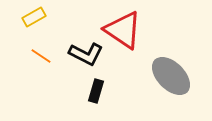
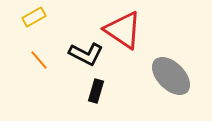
orange line: moved 2 px left, 4 px down; rotated 15 degrees clockwise
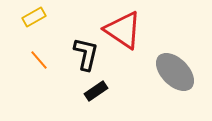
black L-shape: rotated 104 degrees counterclockwise
gray ellipse: moved 4 px right, 4 px up
black rectangle: rotated 40 degrees clockwise
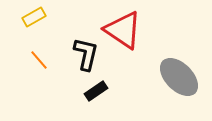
gray ellipse: moved 4 px right, 5 px down
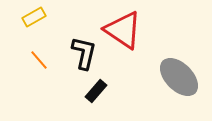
black L-shape: moved 2 px left, 1 px up
black rectangle: rotated 15 degrees counterclockwise
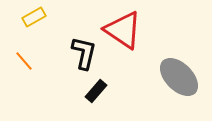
orange line: moved 15 px left, 1 px down
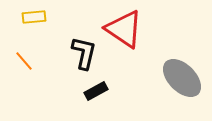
yellow rectangle: rotated 25 degrees clockwise
red triangle: moved 1 px right, 1 px up
gray ellipse: moved 3 px right, 1 px down
black rectangle: rotated 20 degrees clockwise
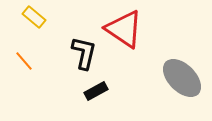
yellow rectangle: rotated 45 degrees clockwise
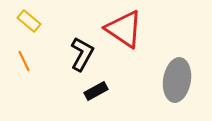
yellow rectangle: moved 5 px left, 4 px down
black L-shape: moved 2 px left, 1 px down; rotated 16 degrees clockwise
orange line: rotated 15 degrees clockwise
gray ellipse: moved 5 px left, 2 px down; rotated 54 degrees clockwise
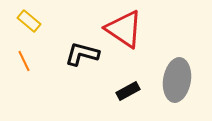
black L-shape: rotated 104 degrees counterclockwise
black rectangle: moved 32 px right
